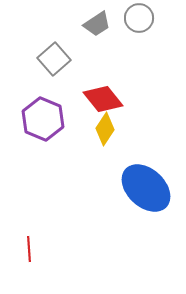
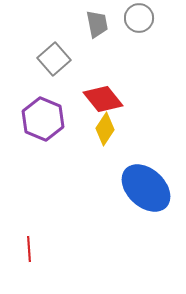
gray trapezoid: rotated 68 degrees counterclockwise
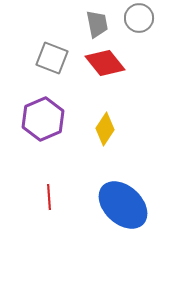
gray square: moved 2 px left, 1 px up; rotated 28 degrees counterclockwise
red diamond: moved 2 px right, 36 px up
purple hexagon: rotated 15 degrees clockwise
blue ellipse: moved 23 px left, 17 px down
red line: moved 20 px right, 52 px up
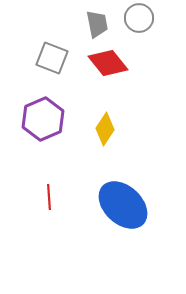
red diamond: moved 3 px right
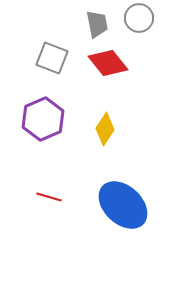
red line: rotated 70 degrees counterclockwise
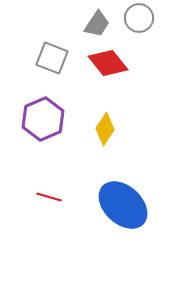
gray trapezoid: rotated 44 degrees clockwise
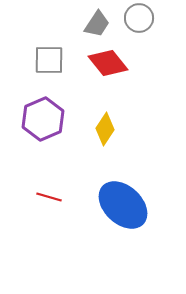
gray square: moved 3 px left, 2 px down; rotated 20 degrees counterclockwise
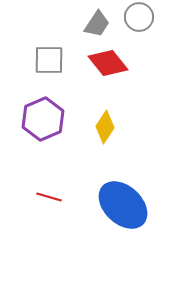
gray circle: moved 1 px up
yellow diamond: moved 2 px up
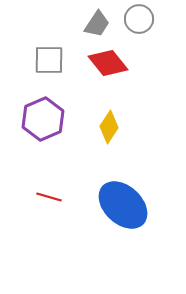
gray circle: moved 2 px down
yellow diamond: moved 4 px right
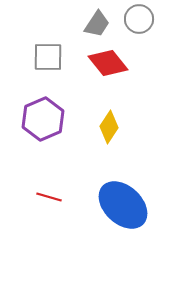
gray square: moved 1 px left, 3 px up
